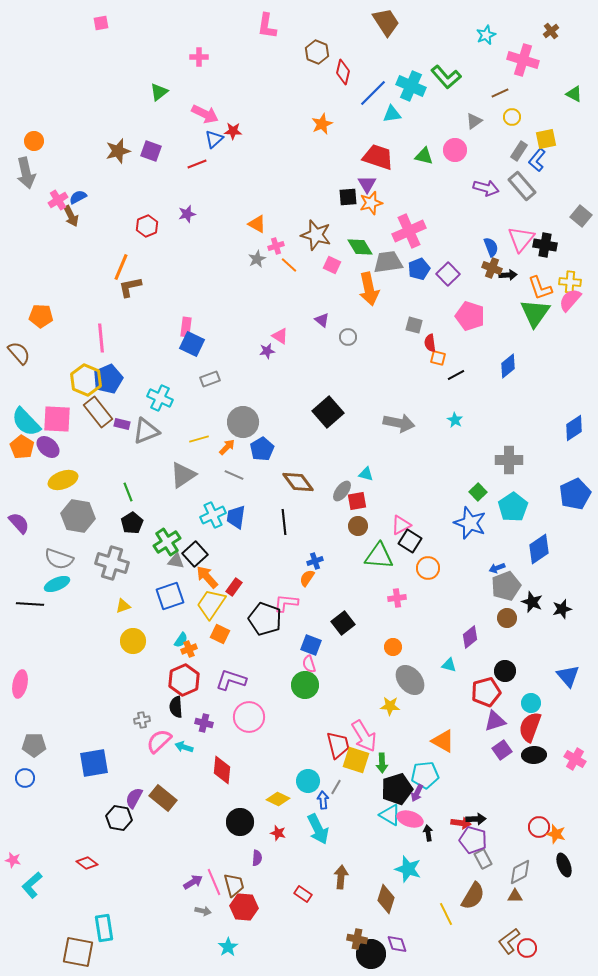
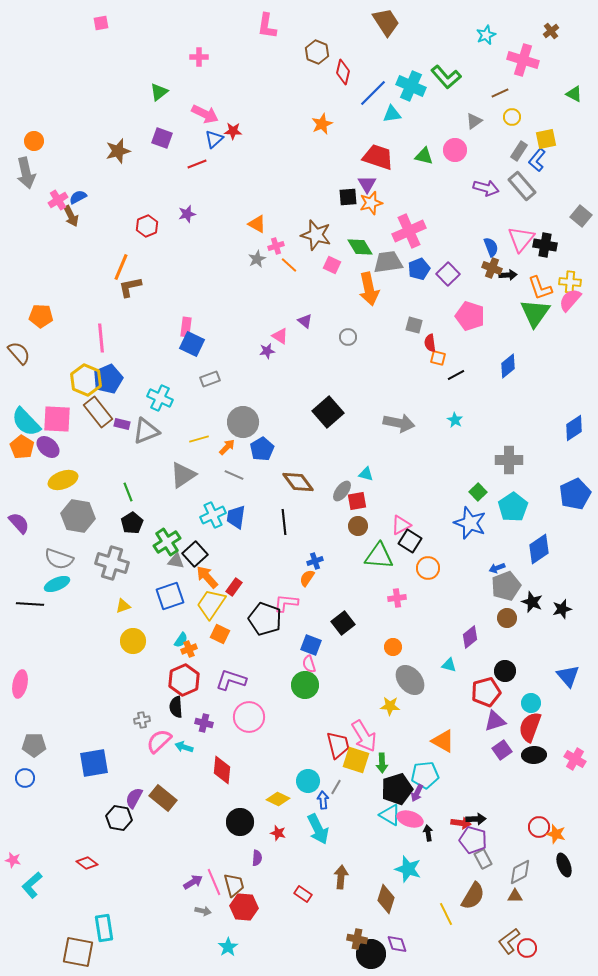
purple square at (151, 151): moved 11 px right, 13 px up
purple triangle at (322, 320): moved 17 px left, 1 px down
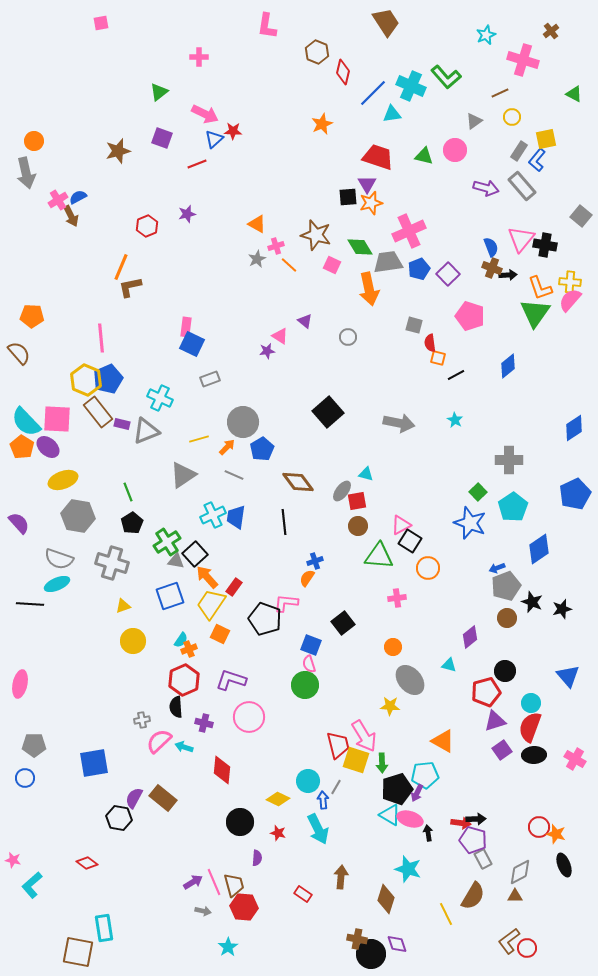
orange pentagon at (41, 316): moved 9 px left
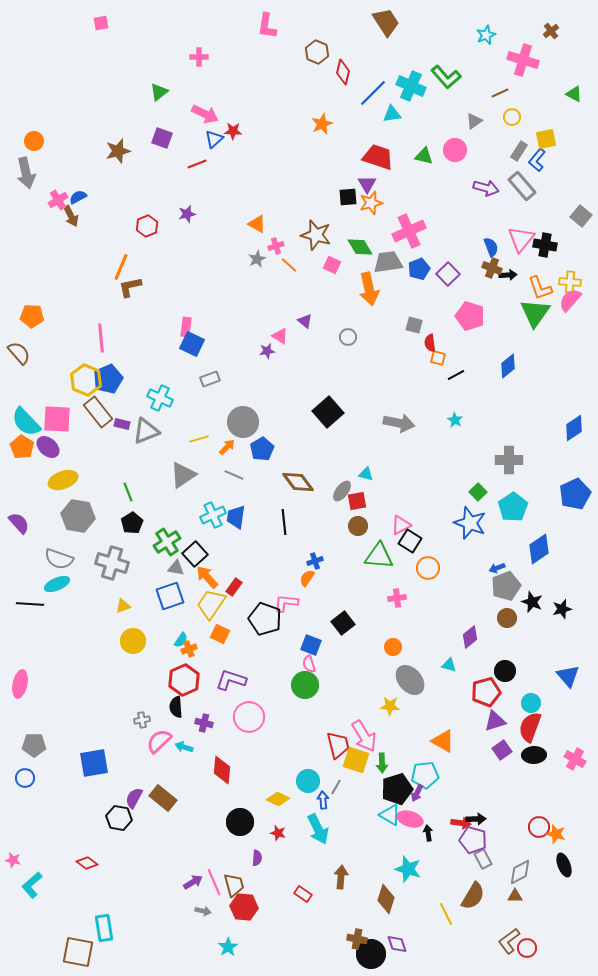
gray triangle at (176, 561): moved 7 px down
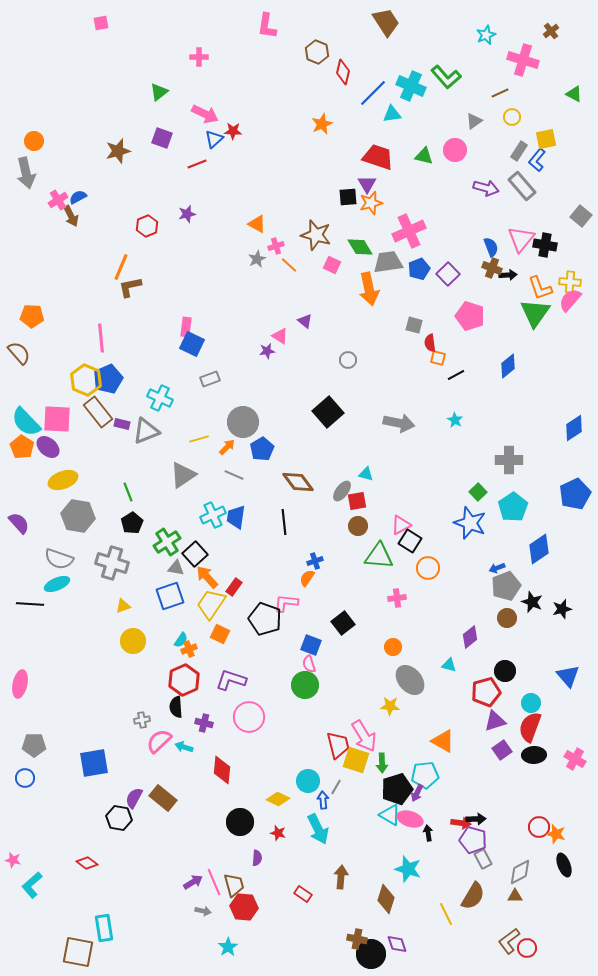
gray circle at (348, 337): moved 23 px down
